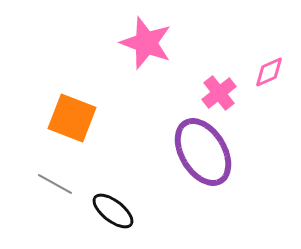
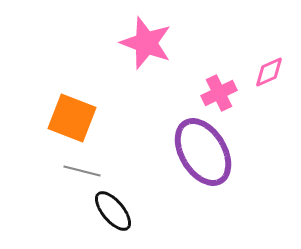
pink cross: rotated 12 degrees clockwise
gray line: moved 27 px right, 13 px up; rotated 15 degrees counterclockwise
black ellipse: rotated 12 degrees clockwise
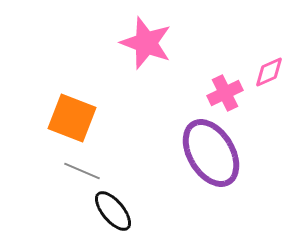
pink cross: moved 6 px right
purple ellipse: moved 8 px right, 1 px down
gray line: rotated 9 degrees clockwise
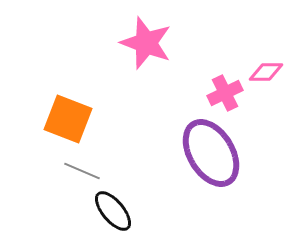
pink diamond: moved 3 px left; rotated 24 degrees clockwise
orange square: moved 4 px left, 1 px down
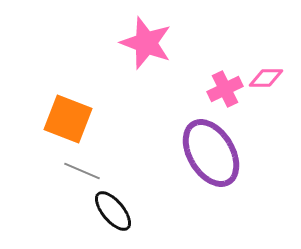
pink diamond: moved 6 px down
pink cross: moved 4 px up
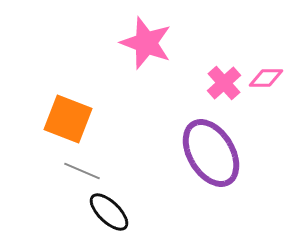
pink cross: moved 1 px left, 6 px up; rotated 16 degrees counterclockwise
black ellipse: moved 4 px left, 1 px down; rotated 6 degrees counterclockwise
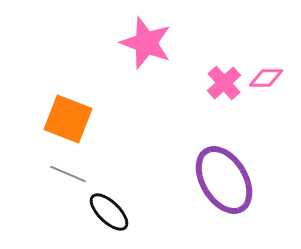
purple ellipse: moved 13 px right, 27 px down
gray line: moved 14 px left, 3 px down
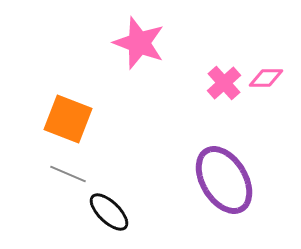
pink star: moved 7 px left
